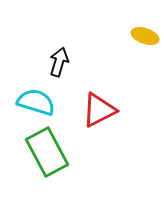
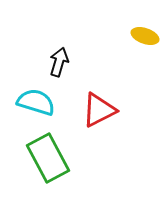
green rectangle: moved 1 px right, 6 px down
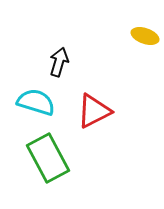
red triangle: moved 5 px left, 1 px down
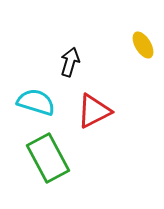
yellow ellipse: moved 2 px left, 9 px down; rotated 40 degrees clockwise
black arrow: moved 11 px right
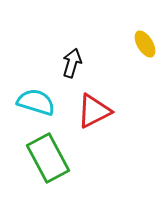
yellow ellipse: moved 2 px right, 1 px up
black arrow: moved 2 px right, 1 px down
